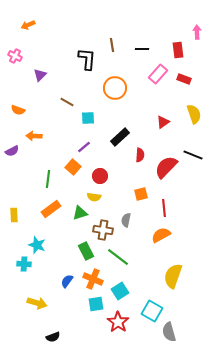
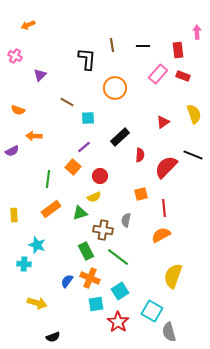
black line at (142, 49): moved 1 px right, 3 px up
red rectangle at (184, 79): moved 1 px left, 3 px up
yellow semicircle at (94, 197): rotated 32 degrees counterclockwise
orange cross at (93, 279): moved 3 px left, 1 px up
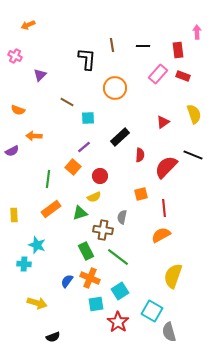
gray semicircle at (126, 220): moved 4 px left, 3 px up
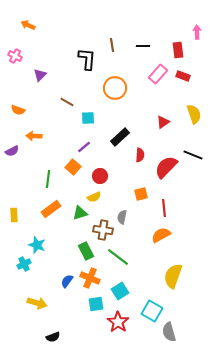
orange arrow at (28, 25): rotated 48 degrees clockwise
cyan cross at (24, 264): rotated 32 degrees counterclockwise
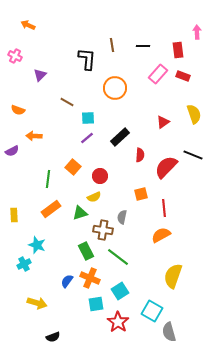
purple line at (84, 147): moved 3 px right, 9 px up
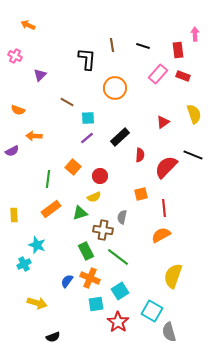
pink arrow at (197, 32): moved 2 px left, 2 px down
black line at (143, 46): rotated 16 degrees clockwise
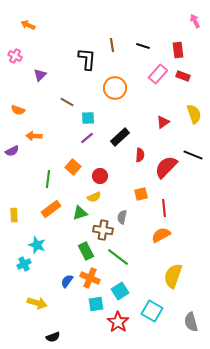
pink arrow at (195, 34): moved 13 px up; rotated 24 degrees counterclockwise
gray semicircle at (169, 332): moved 22 px right, 10 px up
